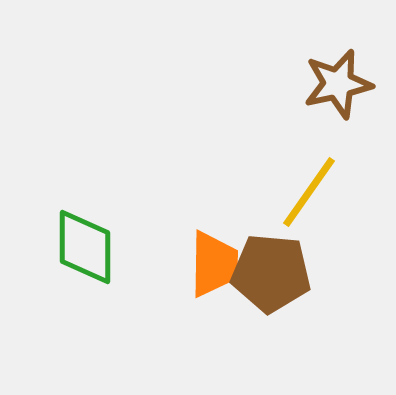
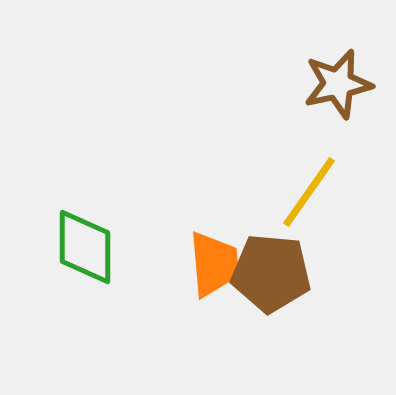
orange trapezoid: rotated 6 degrees counterclockwise
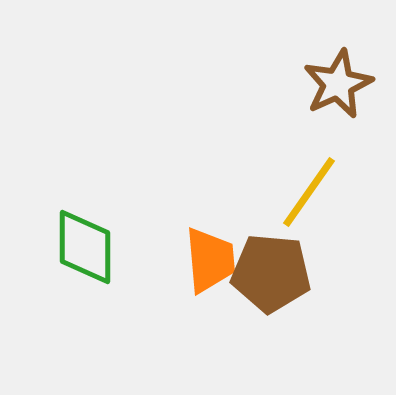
brown star: rotated 12 degrees counterclockwise
orange trapezoid: moved 4 px left, 4 px up
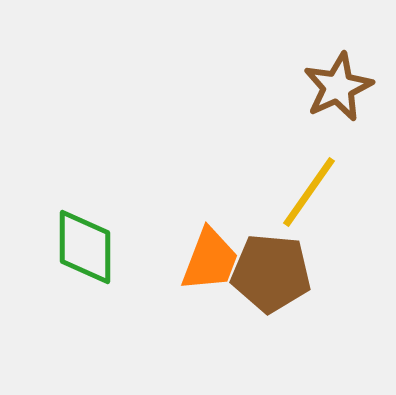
brown star: moved 3 px down
orange trapezoid: rotated 26 degrees clockwise
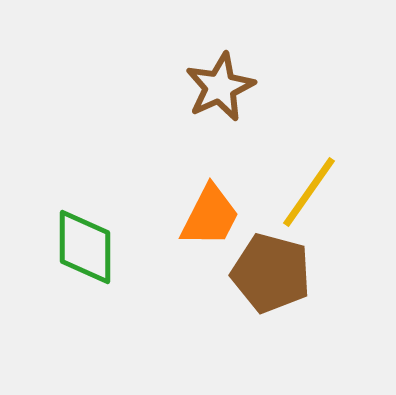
brown star: moved 118 px left
orange trapezoid: moved 44 px up; rotated 6 degrees clockwise
brown pentagon: rotated 10 degrees clockwise
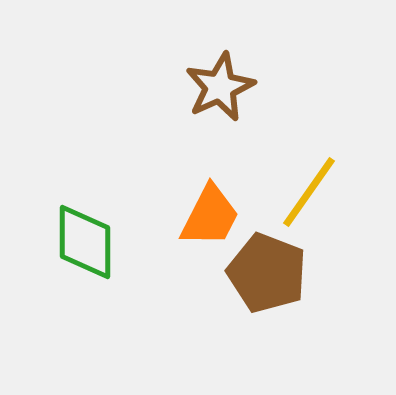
green diamond: moved 5 px up
brown pentagon: moved 4 px left; rotated 6 degrees clockwise
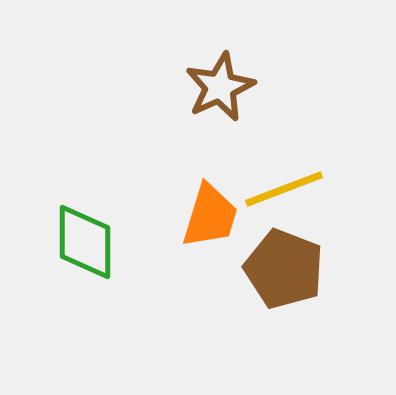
yellow line: moved 25 px left, 3 px up; rotated 34 degrees clockwise
orange trapezoid: rotated 10 degrees counterclockwise
brown pentagon: moved 17 px right, 4 px up
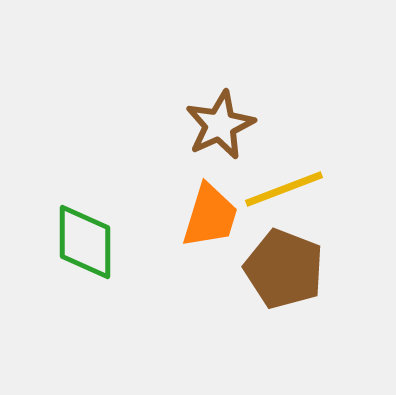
brown star: moved 38 px down
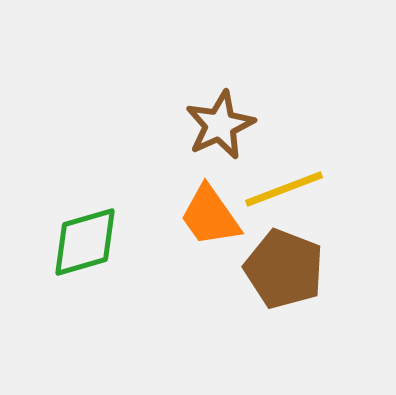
orange trapezoid: rotated 128 degrees clockwise
green diamond: rotated 74 degrees clockwise
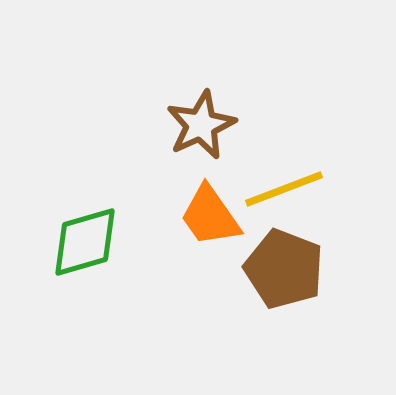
brown star: moved 19 px left
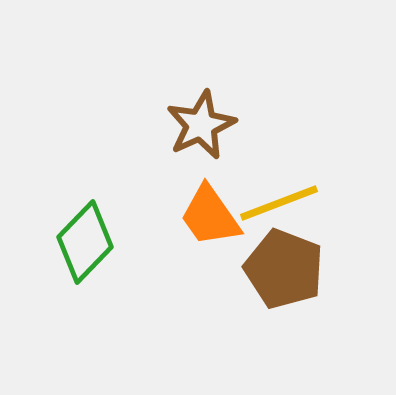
yellow line: moved 5 px left, 14 px down
green diamond: rotated 30 degrees counterclockwise
